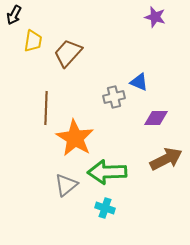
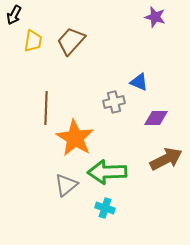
brown trapezoid: moved 3 px right, 12 px up
gray cross: moved 5 px down
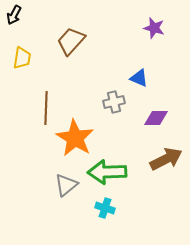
purple star: moved 1 px left, 11 px down
yellow trapezoid: moved 11 px left, 17 px down
blue triangle: moved 4 px up
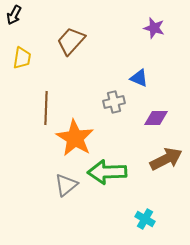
cyan cross: moved 40 px right, 11 px down; rotated 12 degrees clockwise
